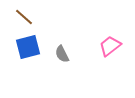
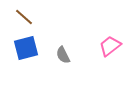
blue square: moved 2 px left, 1 px down
gray semicircle: moved 1 px right, 1 px down
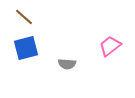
gray semicircle: moved 4 px right, 9 px down; rotated 60 degrees counterclockwise
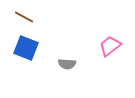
brown line: rotated 12 degrees counterclockwise
blue square: rotated 35 degrees clockwise
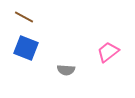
pink trapezoid: moved 2 px left, 6 px down
gray semicircle: moved 1 px left, 6 px down
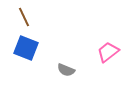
brown line: rotated 36 degrees clockwise
gray semicircle: rotated 18 degrees clockwise
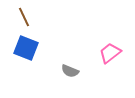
pink trapezoid: moved 2 px right, 1 px down
gray semicircle: moved 4 px right, 1 px down
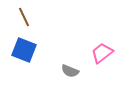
blue square: moved 2 px left, 2 px down
pink trapezoid: moved 8 px left
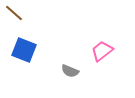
brown line: moved 10 px left, 4 px up; rotated 24 degrees counterclockwise
pink trapezoid: moved 2 px up
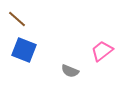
brown line: moved 3 px right, 6 px down
